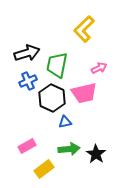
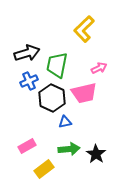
blue cross: moved 1 px right
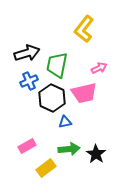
yellow L-shape: rotated 8 degrees counterclockwise
yellow rectangle: moved 2 px right, 1 px up
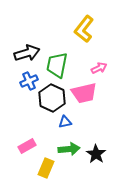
yellow rectangle: rotated 30 degrees counterclockwise
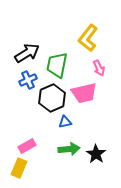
yellow L-shape: moved 4 px right, 9 px down
black arrow: rotated 15 degrees counterclockwise
pink arrow: rotated 91 degrees clockwise
blue cross: moved 1 px left, 1 px up
black hexagon: rotated 12 degrees clockwise
yellow rectangle: moved 27 px left
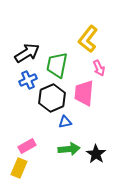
yellow L-shape: moved 1 px down
pink trapezoid: rotated 108 degrees clockwise
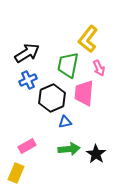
green trapezoid: moved 11 px right
yellow rectangle: moved 3 px left, 5 px down
